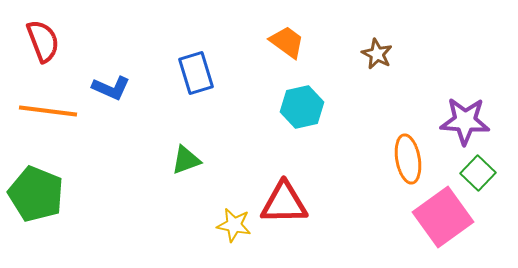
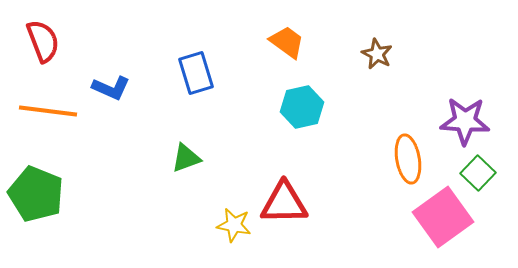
green triangle: moved 2 px up
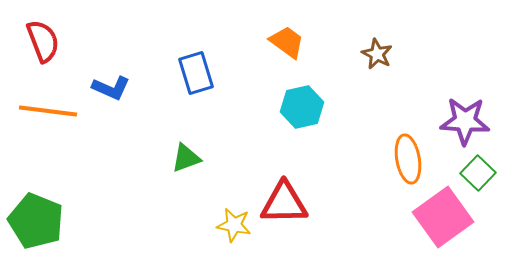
green pentagon: moved 27 px down
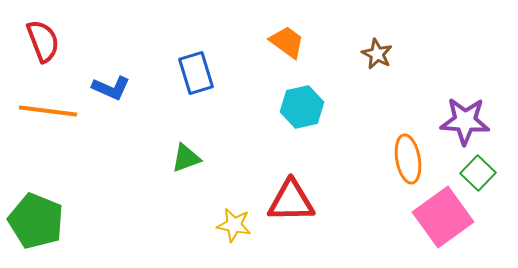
red triangle: moved 7 px right, 2 px up
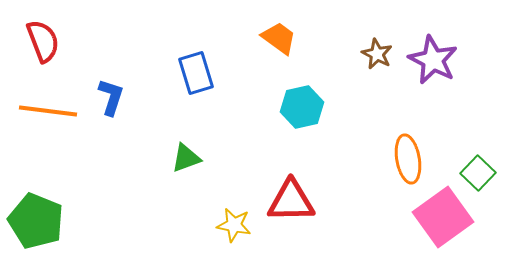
orange trapezoid: moved 8 px left, 4 px up
blue L-shape: moved 9 px down; rotated 96 degrees counterclockwise
purple star: moved 32 px left, 61 px up; rotated 24 degrees clockwise
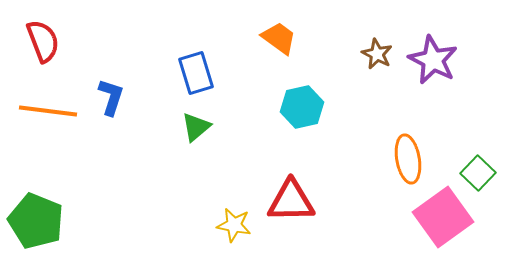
green triangle: moved 10 px right, 31 px up; rotated 20 degrees counterclockwise
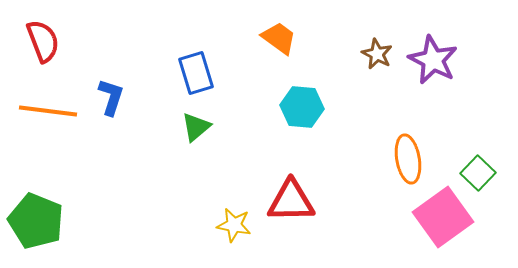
cyan hexagon: rotated 18 degrees clockwise
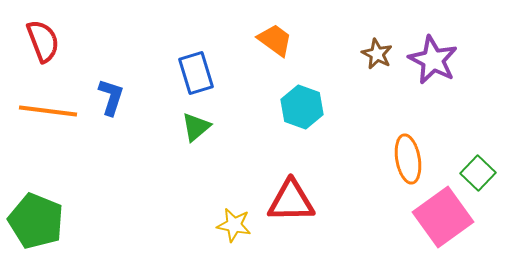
orange trapezoid: moved 4 px left, 2 px down
cyan hexagon: rotated 15 degrees clockwise
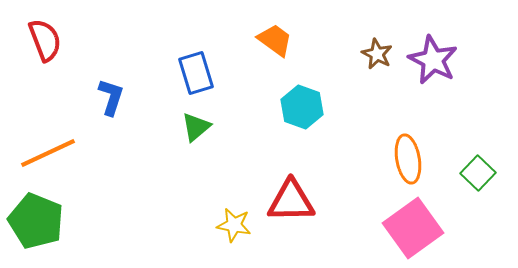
red semicircle: moved 2 px right, 1 px up
orange line: moved 42 px down; rotated 32 degrees counterclockwise
pink square: moved 30 px left, 11 px down
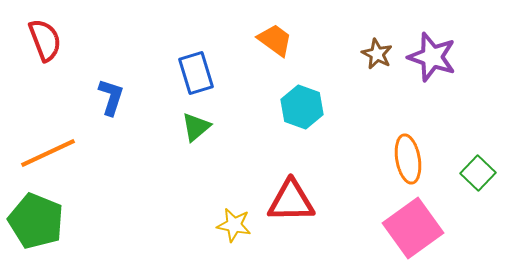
purple star: moved 1 px left, 3 px up; rotated 9 degrees counterclockwise
